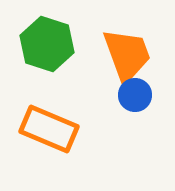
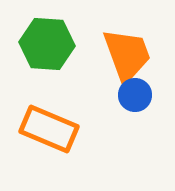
green hexagon: rotated 14 degrees counterclockwise
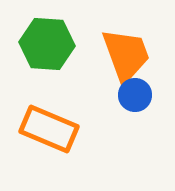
orange trapezoid: moved 1 px left
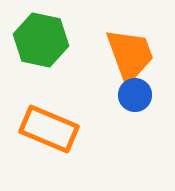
green hexagon: moved 6 px left, 4 px up; rotated 8 degrees clockwise
orange trapezoid: moved 4 px right
